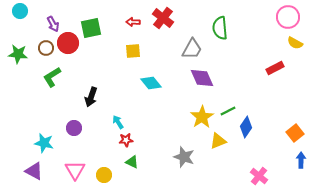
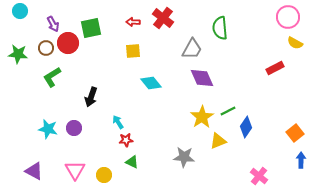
cyan star: moved 4 px right, 14 px up
gray star: rotated 15 degrees counterclockwise
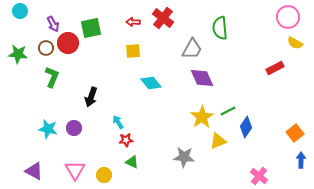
green L-shape: rotated 145 degrees clockwise
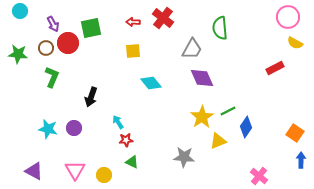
orange square: rotated 18 degrees counterclockwise
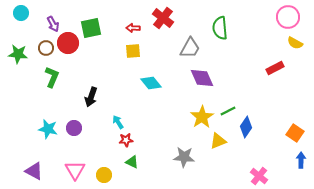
cyan circle: moved 1 px right, 2 px down
red arrow: moved 6 px down
gray trapezoid: moved 2 px left, 1 px up
